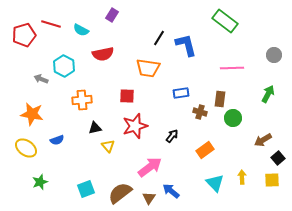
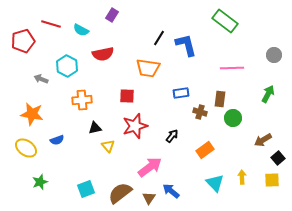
red pentagon: moved 1 px left, 6 px down
cyan hexagon: moved 3 px right
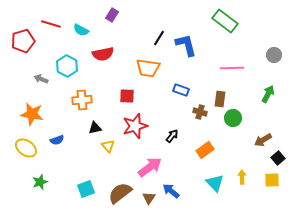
blue rectangle: moved 3 px up; rotated 28 degrees clockwise
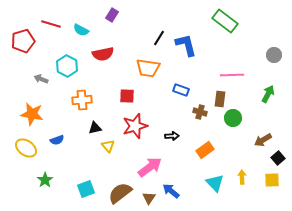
pink line: moved 7 px down
black arrow: rotated 48 degrees clockwise
green star: moved 5 px right, 2 px up; rotated 14 degrees counterclockwise
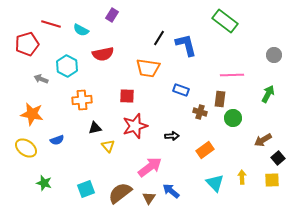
red pentagon: moved 4 px right, 3 px down
green star: moved 1 px left, 3 px down; rotated 21 degrees counterclockwise
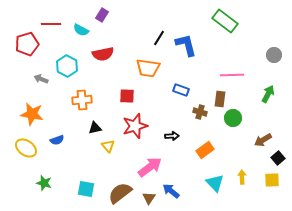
purple rectangle: moved 10 px left
red line: rotated 18 degrees counterclockwise
cyan square: rotated 30 degrees clockwise
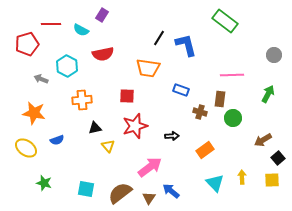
orange star: moved 2 px right, 1 px up
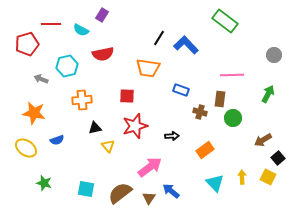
blue L-shape: rotated 30 degrees counterclockwise
cyan hexagon: rotated 20 degrees clockwise
yellow square: moved 4 px left, 3 px up; rotated 28 degrees clockwise
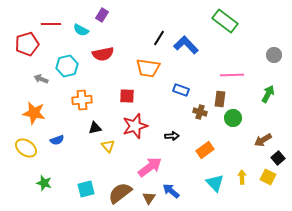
cyan square: rotated 24 degrees counterclockwise
